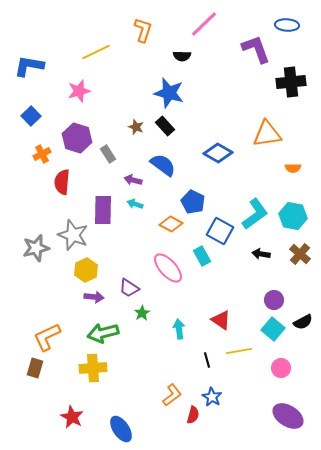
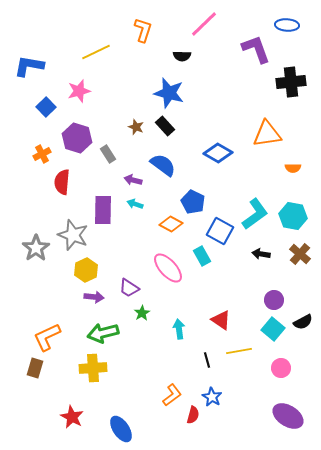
blue square at (31, 116): moved 15 px right, 9 px up
gray star at (36, 248): rotated 20 degrees counterclockwise
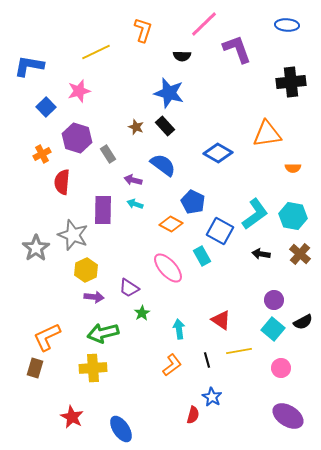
purple L-shape at (256, 49): moved 19 px left
orange L-shape at (172, 395): moved 30 px up
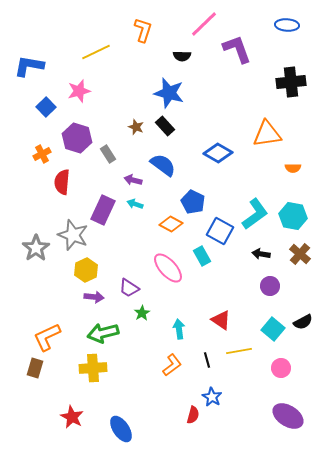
purple rectangle at (103, 210): rotated 24 degrees clockwise
purple circle at (274, 300): moved 4 px left, 14 px up
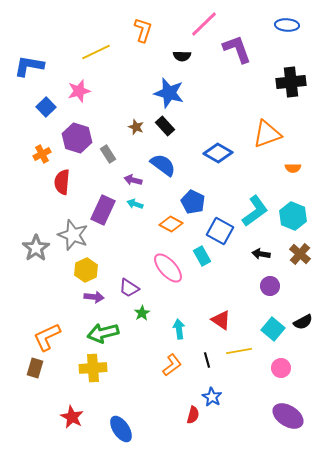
orange triangle at (267, 134): rotated 12 degrees counterclockwise
cyan L-shape at (255, 214): moved 3 px up
cyan hexagon at (293, 216): rotated 12 degrees clockwise
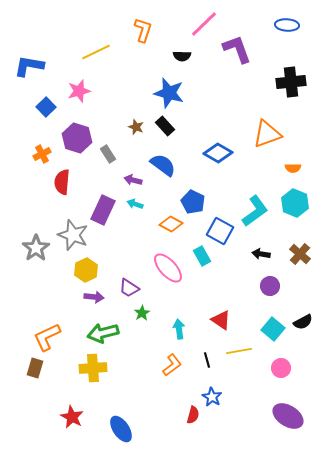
cyan hexagon at (293, 216): moved 2 px right, 13 px up
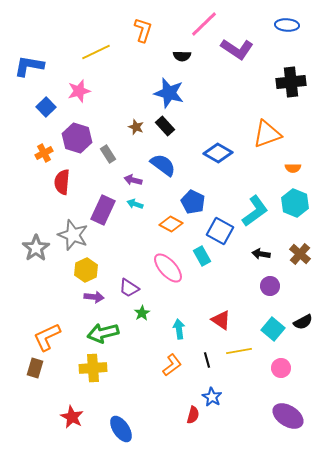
purple L-shape at (237, 49): rotated 144 degrees clockwise
orange cross at (42, 154): moved 2 px right, 1 px up
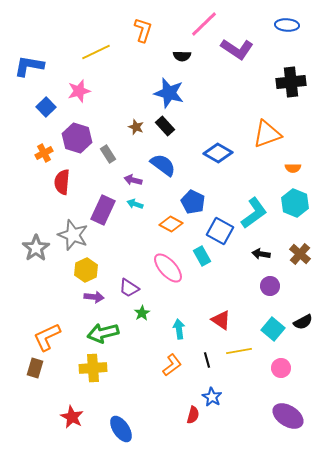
cyan L-shape at (255, 211): moved 1 px left, 2 px down
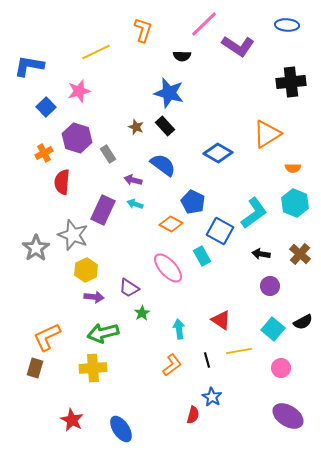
purple L-shape at (237, 49): moved 1 px right, 3 px up
orange triangle at (267, 134): rotated 12 degrees counterclockwise
red star at (72, 417): moved 3 px down
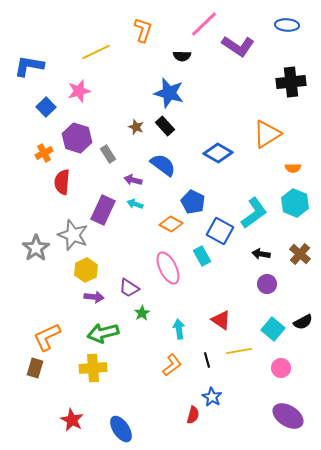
pink ellipse at (168, 268): rotated 16 degrees clockwise
purple circle at (270, 286): moved 3 px left, 2 px up
